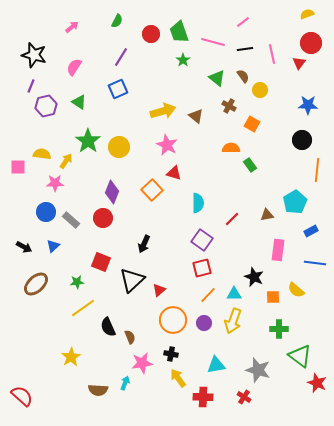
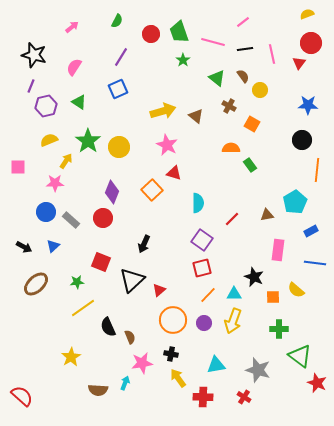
yellow semicircle at (42, 154): moved 7 px right, 14 px up; rotated 30 degrees counterclockwise
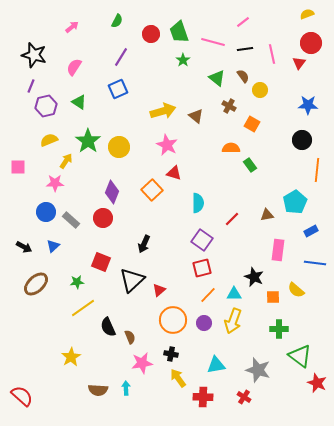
cyan arrow at (125, 383): moved 1 px right, 5 px down; rotated 24 degrees counterclockwise
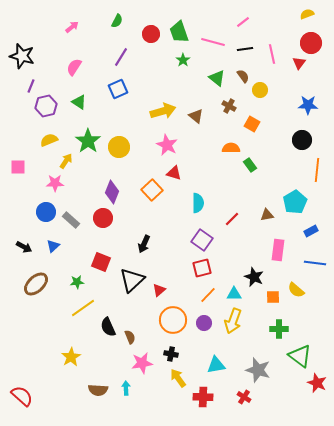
black star at (34, 55): moved 12 px left, 1 px down
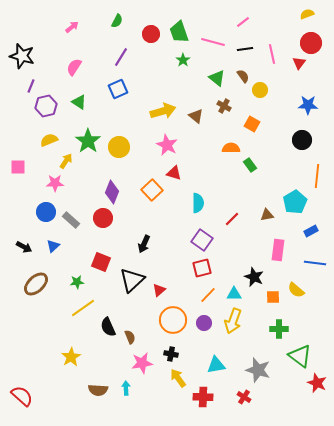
brown cross at (229, 106): moved 5 px left
orange line at (317, 170): moved 6 px down
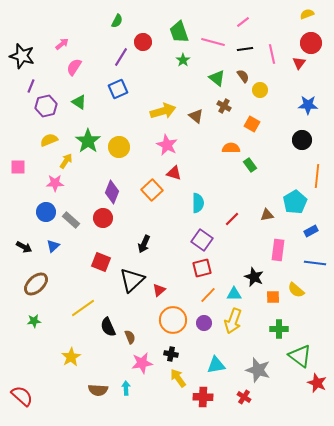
pink arrow at (72, 27): moved 10 px left, 17 px down
red circle at (151, 34): moved 8 px left, 8 px down
green star at (77, 282): moved 43 px left, 39 px down
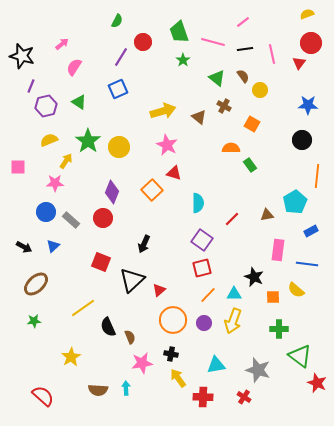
brown triangle at (196, 116): moved 3 px right, 1 px down
blue line at (315, 263): moved 8 px left, 1 px down
red semicircle at (22, 396): moved 21 px right
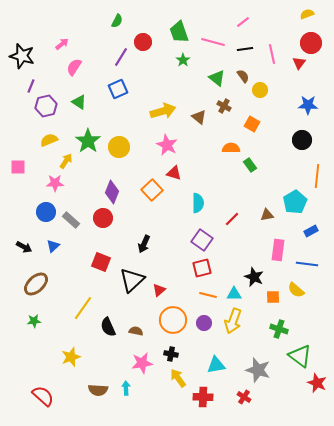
orange line at (208, 295): rotated 60 degrees clockwise
yellow line at (83, 308): rotated 20 degrees counterclockwise
green cross at (279, 329): rotated 18 degrees clockwise
brown semicircle at (130, 337): moved 6 px right, 6 px up; rotated 56 degrees counterclockwise
yellow star at (71, 357): rotated 12 degrees clockwise
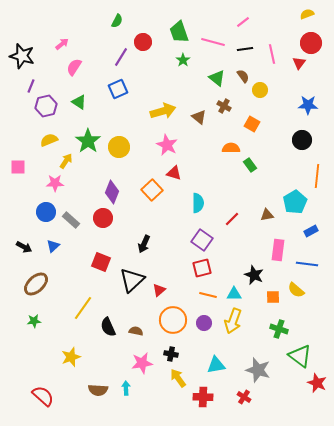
black star at (254, 277): moved 2 px up
